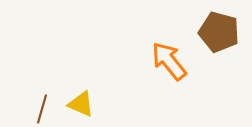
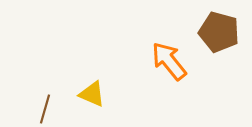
yellow triangle: moved 11 px right, 10 px up
brown line: moved 3 px right
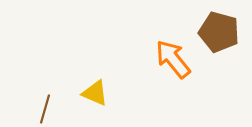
orange arrow: moved 4 px right, 2 px up
yellow triangle: moved 3 px right, 1 px up
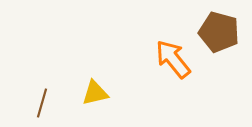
yellow triangle: rotated 36 degrees counterclockwise
brown line: moved 3 px left, 6 px up
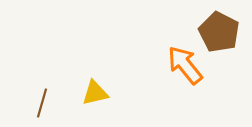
brown pentagon: rotated 12 degrees clockwise
orange arrow: moved 12 px right, 6 px down
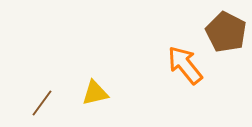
brown pentagon: moved 7 px right
brown line: rotated 20 degrees clockwise
